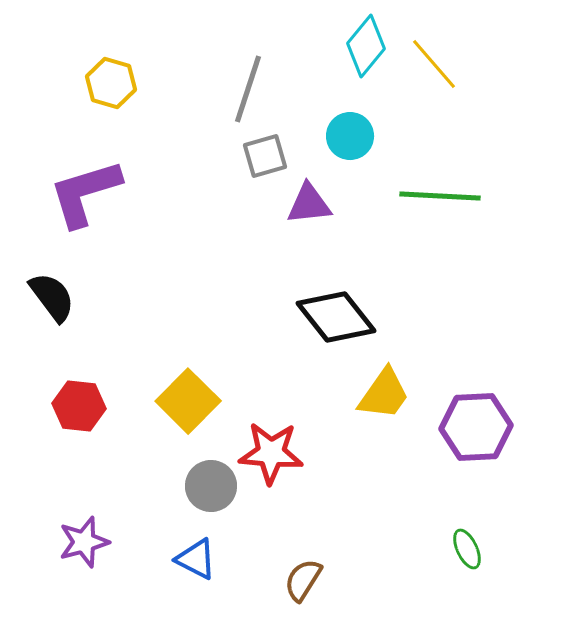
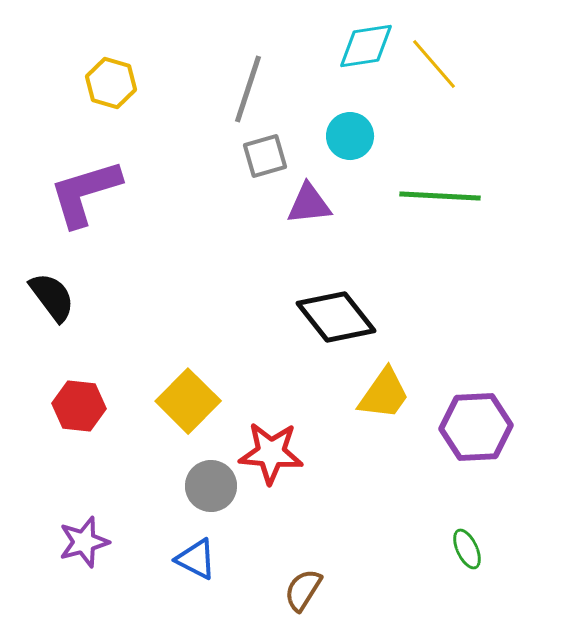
cyan diamond: rotated 42 degrees clockwise
brown semicircle: moved 10 px down
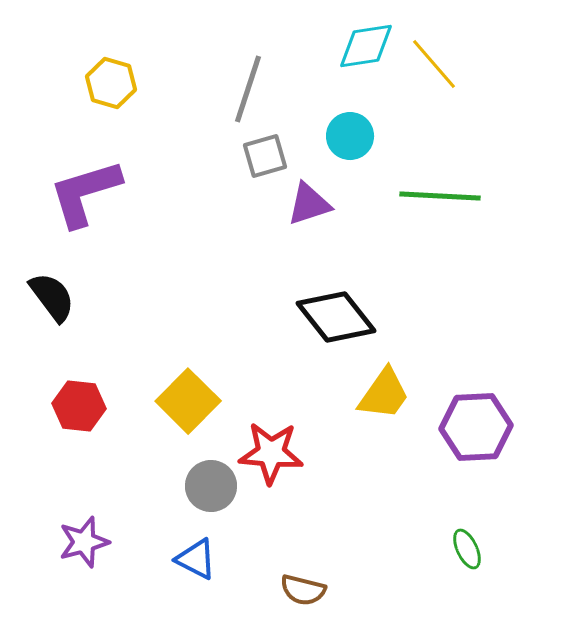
purple triangle: rotated 12 degrees counterclockwise
brown semicircle: rotated 108 degrees counterclockwise
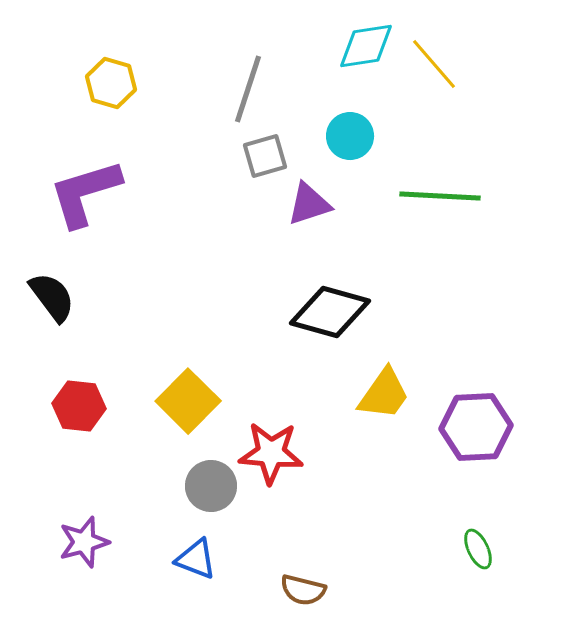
black diamond: moved 6 px left, 5 px up; rotated 36 degrees counterclockwise
green ellipse: moved 11 px right
blue triangle: rotated 6 degrees counterclockwise
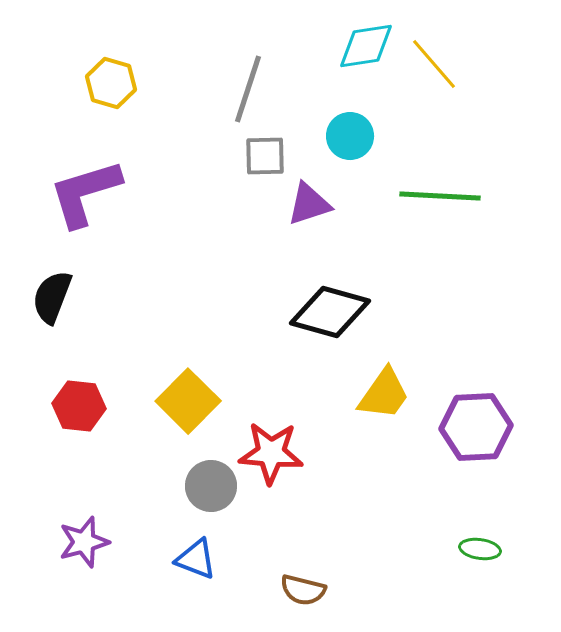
gray square: rotated 15 degrees clockwise
black semicircle: rotated 122 degrees counterclockwise
green ellipse: moved 2 px right; rotated 57 degrees counterclockwise
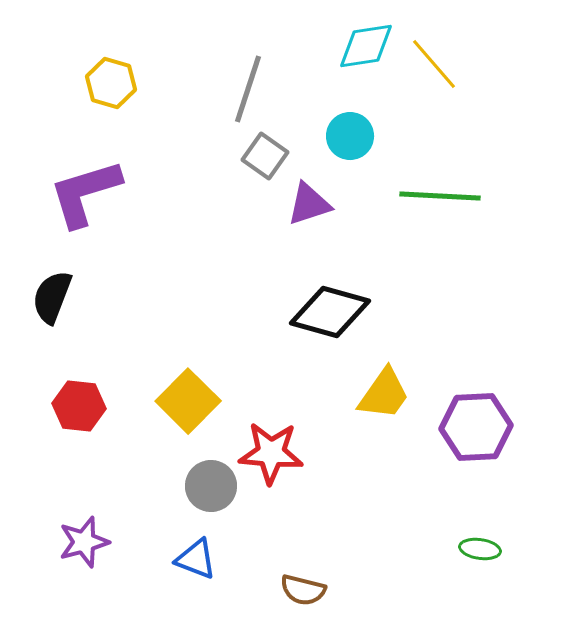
gray square: rotated 36 degrees clockwise
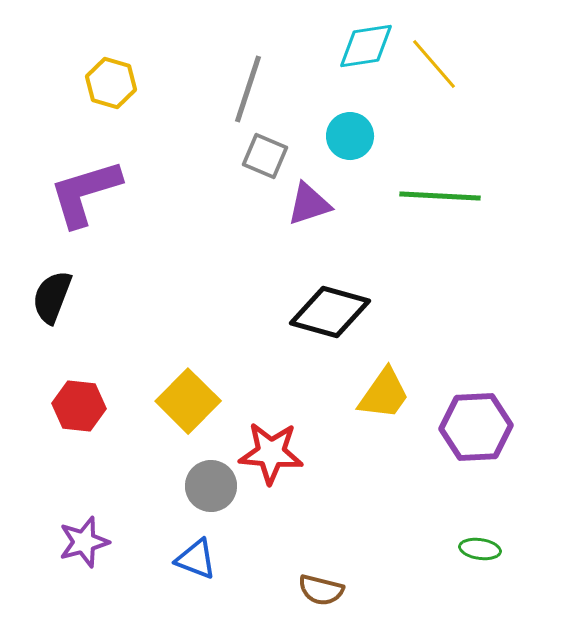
gray square: rotated 12 degrees counterclockwise
brown semicircle: moved 18 px right
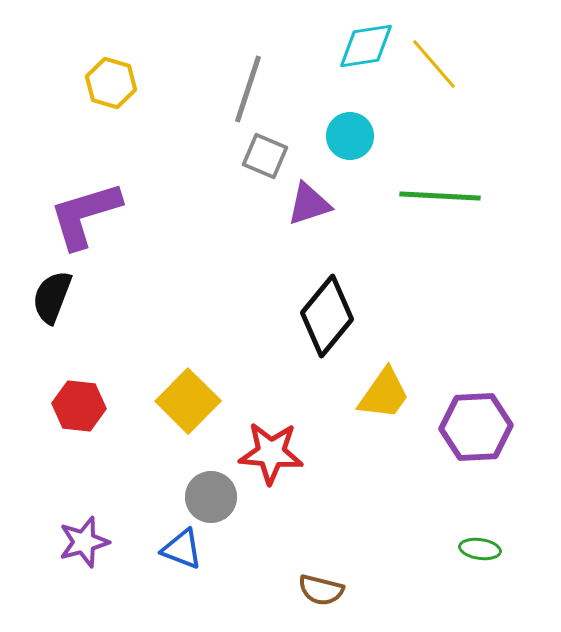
purple L-shape: moved 22 px down
black diamond: moved 3 px left, 4 px down; rotated 66 degrees counterclockwise
gray circle: moved 11 px down
blue triangle: moved 14 px left, 10 px up
